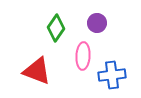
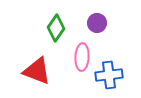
pink ellipse: moved 1 px left, 1 px down
blue cross: moved 3 px left
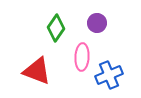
blue cross: rotated 16 degrees counterclockwise
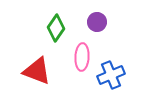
purple circle: moved 1 px up
blue cross: moved 2 px right
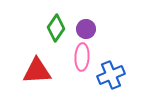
purple circle: moved 11 px left, 7 px down
red triangle: rotated 24 degrees counterclockwise
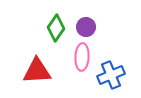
purple circle: moved 2 px up
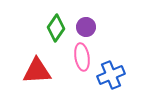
pink ellipse: rotated 12 degrees counterclockwise
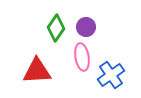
blue cross: rotated 12 degrees counterclockwise
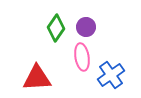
red triangle: moved 7 px down
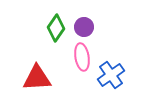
purple circle: moved 2 px left
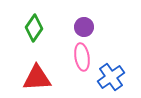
green diamond: moved 22 px left
blue cross: moved 2 px down
